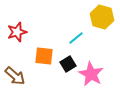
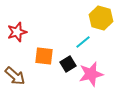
yellow hexagon: moved 1 px left, 1 px down
cyan line: moved 7 px right, 4 px down
pink star: rotated 30 degrees clockwise
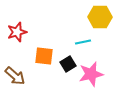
yellow hexagon: moved 1 px left, 1 px up; rotated 15 degrees counterclockwise
cyan line: rotated 28 degrees clockwise
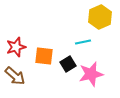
yellow hexagon: rotated 25 degrees counterclockwise
red star: moved 1 px left, 15 px down
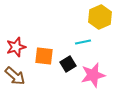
pink star: moved 2 px right, 1 px down
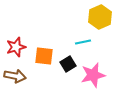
brown arrow: rotated 30 degrees counterclockwise
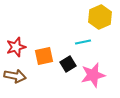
orange square: rotated 18 degrees counterclockwise
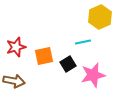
brown arrow: moved 1 px left, 5 px down
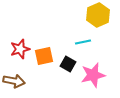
yellow hexagon: moved 2 px left, 2 px up
red star: moved 4 px right, 2 px down
black square: rotated 28 degrees counterclockwise
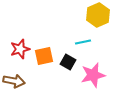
black square: moved 2 px up
